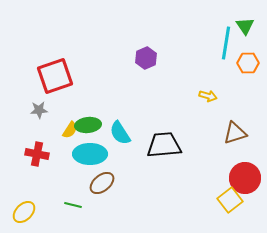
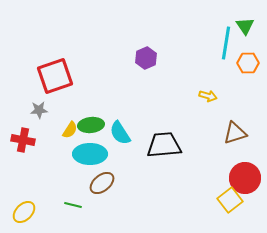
green ellipse: moved 3 px right
red cross: moved 14 px left, 14 px up
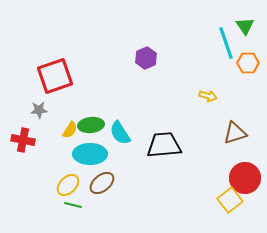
cyan line: rotated 28 degrees counterclockwise
yellow ellipse: moved 44 px right, 27 px up
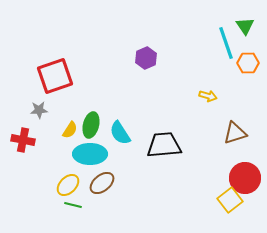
green ellipse: rotated 70 degrees counterclockwise
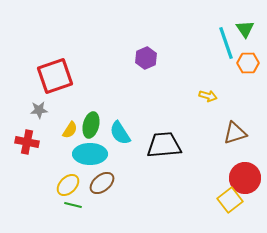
green triangle: moved 3 px down
red cross: moved 4 px right, 2 px down
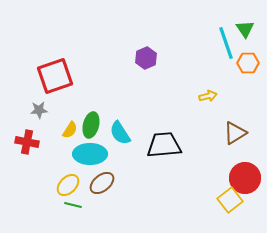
yellow arrow: rotated 30 degrees counterclockwise
brown triangle: rotated 15 degrees counterclockwise
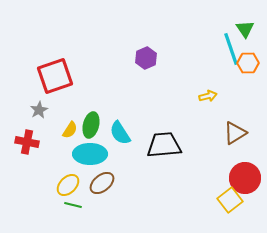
cyan line: moved 5 px right, 6 px down
gray star: rotated 24 degrees counterclockwise
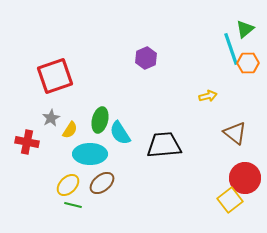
green triangle: rotated 24 degrees clockwise
gray star: moved 12 px right, 8 px down
green ellipse: moved 9 px right, 5 px up
brown triangle: rotated 50 degrees counterclockwise
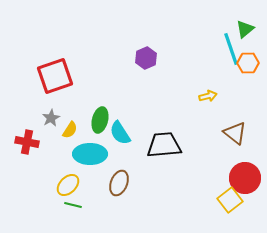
brown ellipse: moved 17 px right; rotated 30 degrees counterclockwise
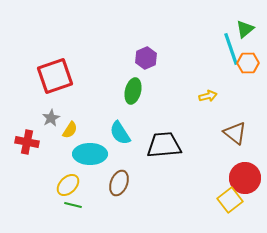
green ellipse: moved 33 px right, 29 px up
